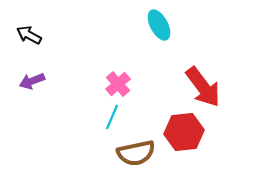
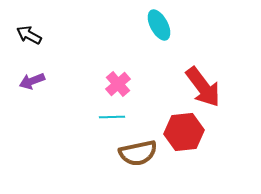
cyan line: rotated 65 degrees clockwise
brown semicircle: moved 2 px right
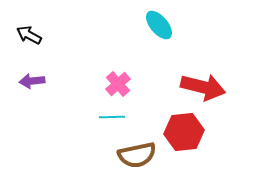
cyan ellipse: rotated 12 degrees counterclockwise
purple arrow: rotated 15 degrees clockwise
red arrow: rotated 39 degrees counterclockwise
brown semicircle: moved 1 px left, 2 px down
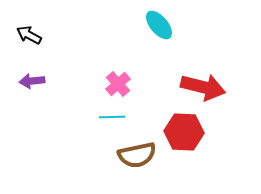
red hexagon: rotated 9 degrees clockwise
